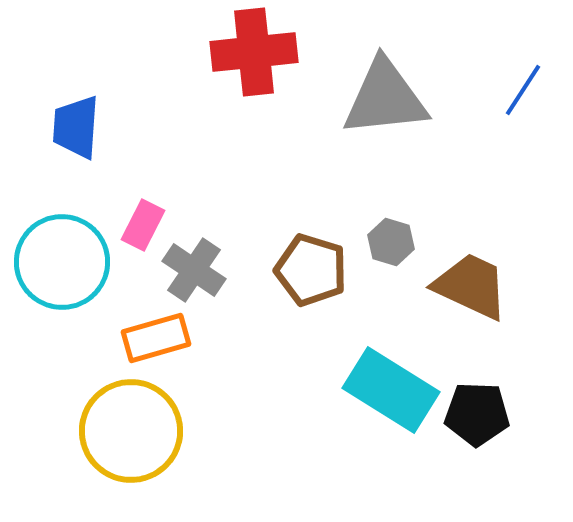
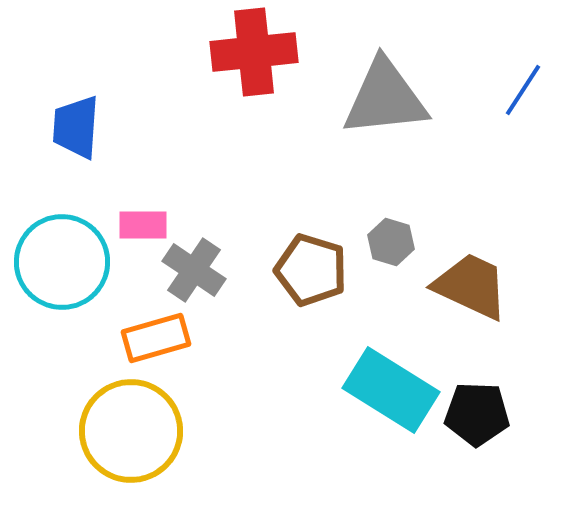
pink rectangle: rotated 63 degrees clockwise
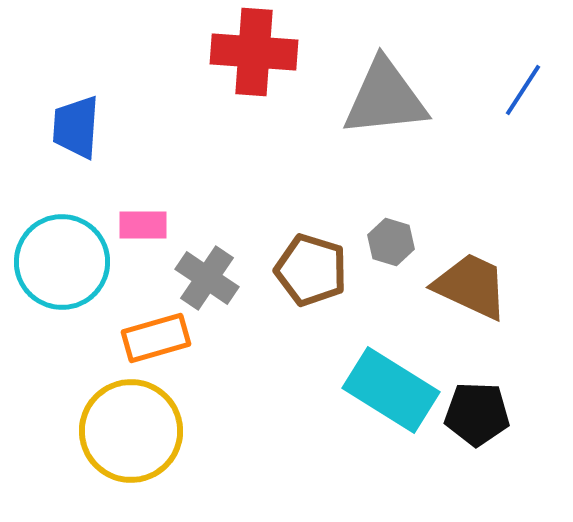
red cross: rotated 10 degrees clockwise
gray cross: moved 13 px right, 8 px down
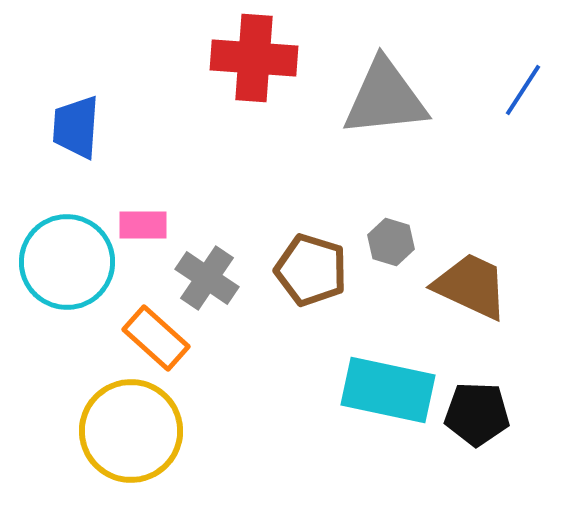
red cross: moved 6 px down
cyan circle: moved 5 px right
orange rectangle: rotated 58 degrees clockwise
cyan rectangle: moved 3 px left; rotated 20 degrees counterclockwise
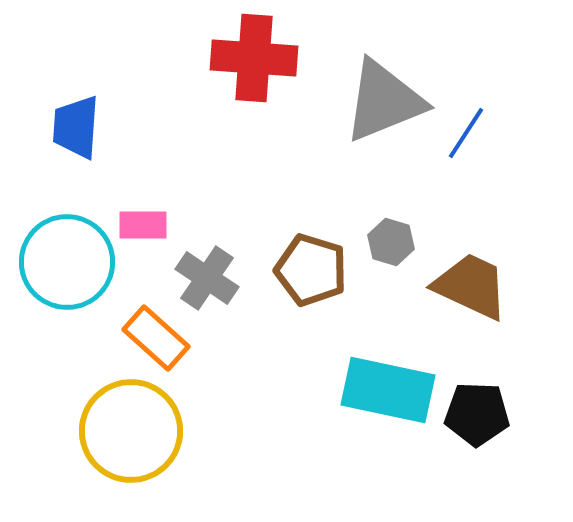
blue line: moved 57 px left, 43 px down
gray triangle: moved 1 px left, 3 px down; rotated 16 degrees counterclockwise
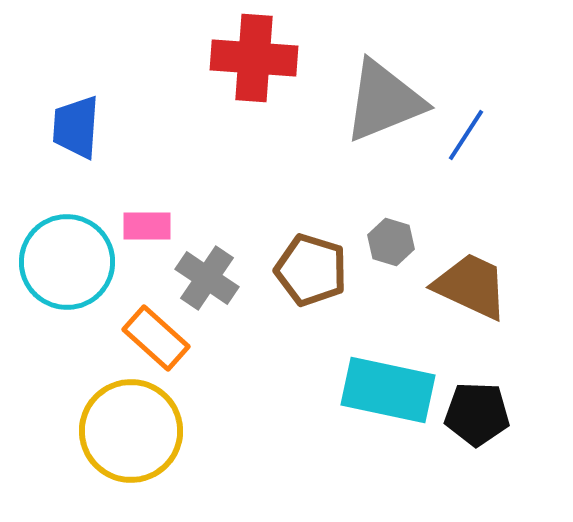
blue line: moved 2 px down
pink rectangle: moved 4 px right, 1 px down
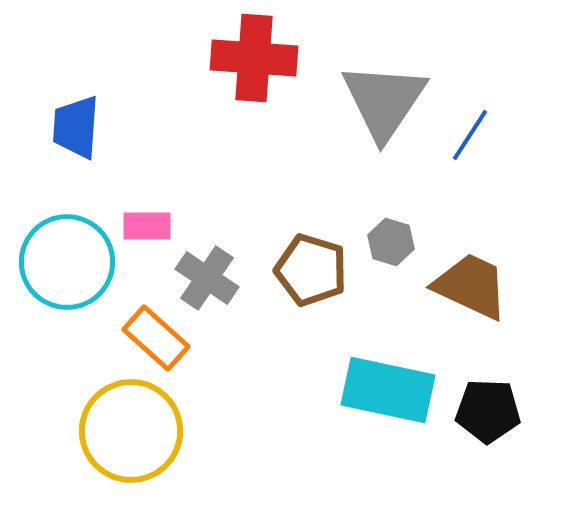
gray triangle: rotated 34 degrees counterclockwise
blue line: moved 4 px right
black pentagon: moved 11 px right, 3 px up
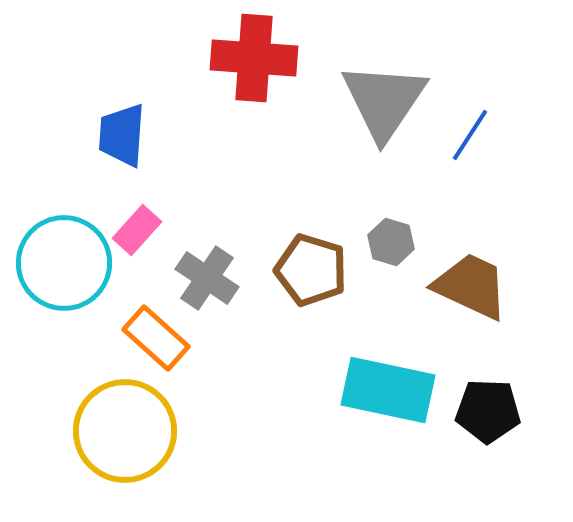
blue trapezoid: moved 46 px right, 8 px down
pink rectangle: moved 10 px left, 4 px down; rotated 48 degrees counterclockwise
cyan circle: moved 3 px left, 1 px down
yellow circle: moved 6 px left
